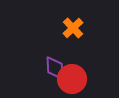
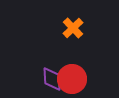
purple diamond: moved 3 px left, 11 px down
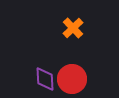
purple diamond: moved 7 px left
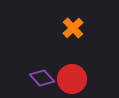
purple diamond: moved 3 px left, 1 px up; rotated 40 degrees counterclockwise
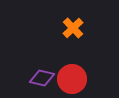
purple diamond: rotated 35 degrees counterclockwise
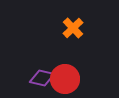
red circle: moved 7 px left
